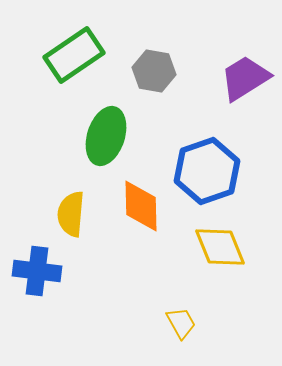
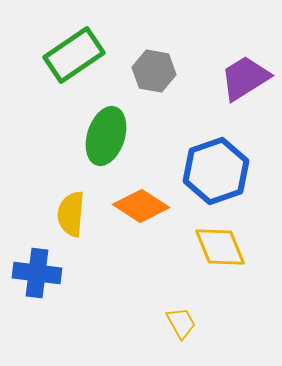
blue hexagon: moved 9 px right
orange diamond: rotated 56 degrees counterclockwise
blue cross: moved 2 px down
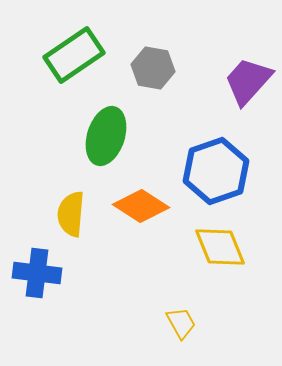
gray hexagon: moved 1 px left, 3 px up
purple trapezoid: moved 3 px right, 3 px down; rotated 16 degrees counterclockwise
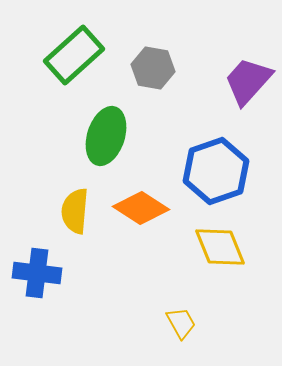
green rectangle: rotated 8 degrees counterclockwise
orange diamond: moved 2 px down
yellow semicircle: moved 4 px right, 3 px up
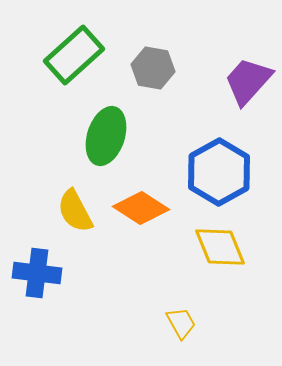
blue hexagon: moved 3 px right, 1 px down; rotated 10 degrees counterclockwise
yellow semicircle: rotated 33 degrees counterclockwise
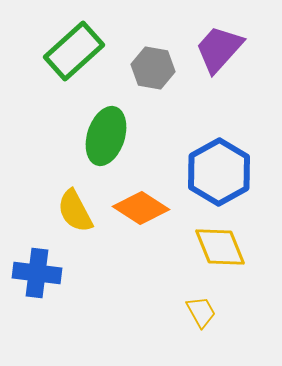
green rectangle: moved 4 px up
purple trapezoid: moved 29 px left, 32 px up
yellow trapezoid: moved 20 px right, 11 px up
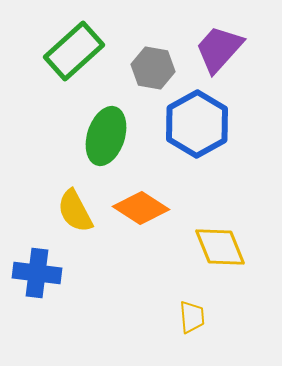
blue hexagon: moved 22 px left, 48 px up
yellow trapezoid: moved 9 px left, 5 px down; rotated 24 degrees clockwise
